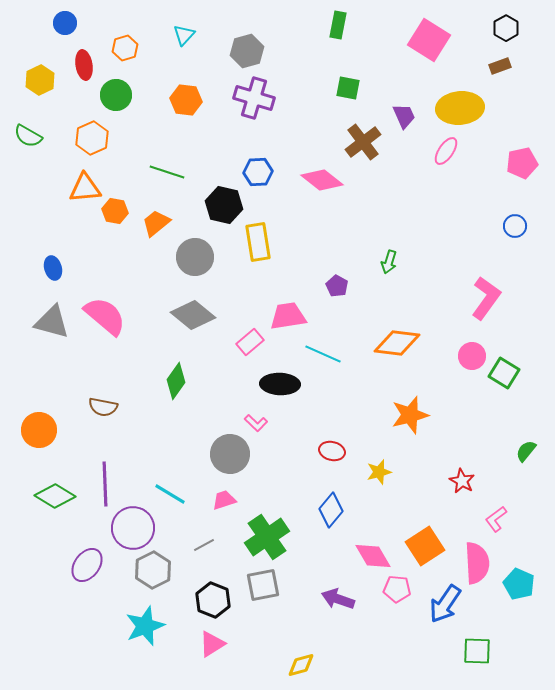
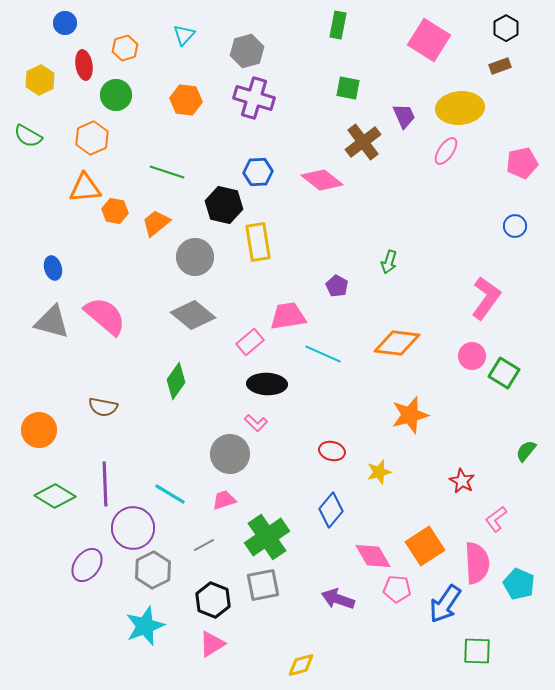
black ellipse at (280, 384): moved 13 px left
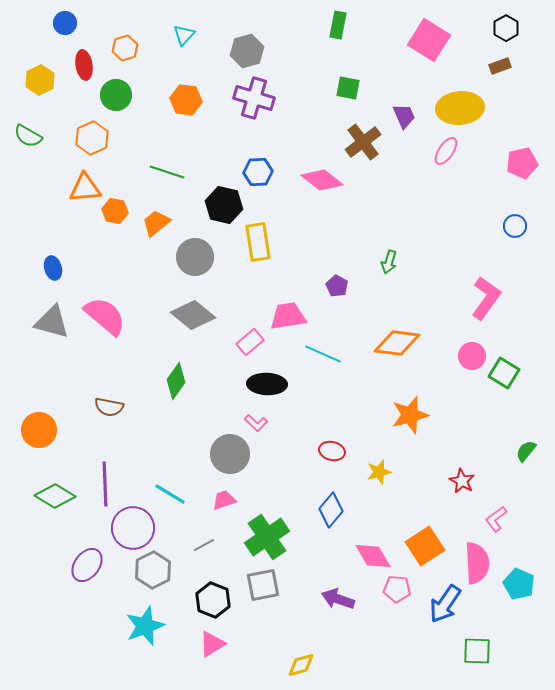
brown semicircle at (103, 407): moved 6 px right
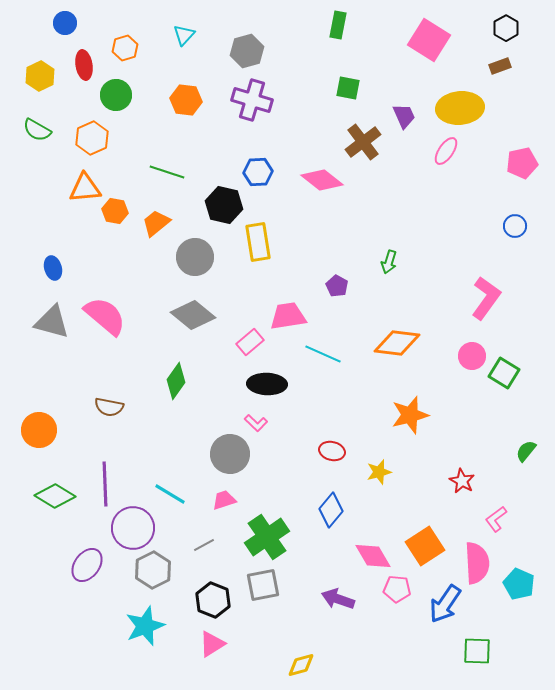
yellow hexagon at (40, 80): moved 4 px up
purple cross at (254, 98): moved 2 px left, 2 px down
green semicircle at (28, 136): moved 9 px right, 6 px up
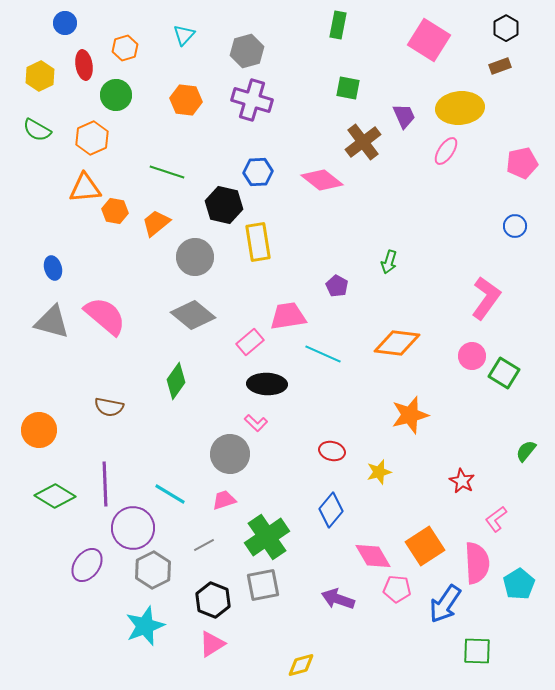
cyan pentagon at (519, 584): rotated 16 degrees clockwise
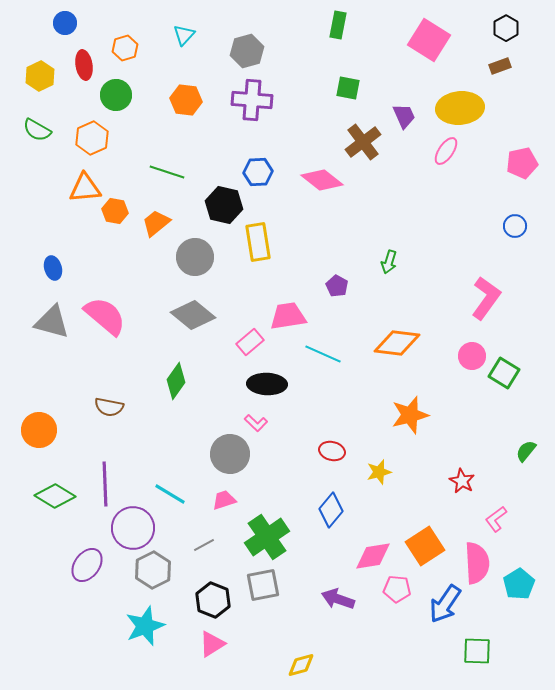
purple cross at (252, 100): rotated 12 degrees counterclockwise
pink diamond at (373, 556): rotated 69 degrees counterclockwise
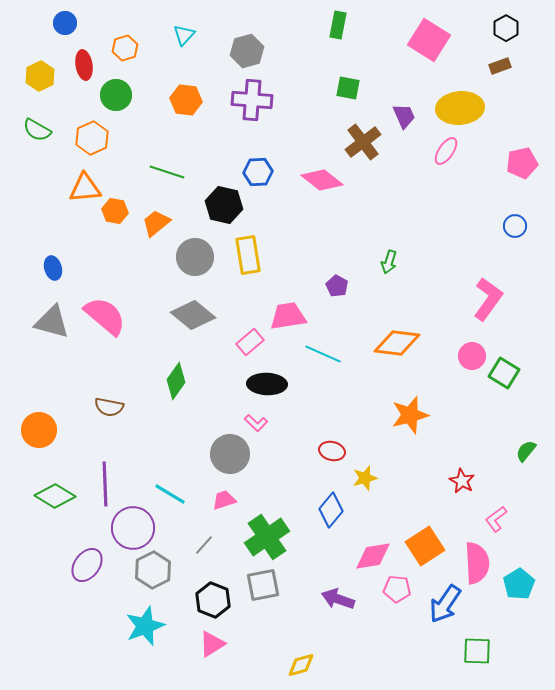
yellow rectangle at (258, 242): moved 10 px left, 13 px down
pink L-shape at (486, 298): moved 2 px right, 1 px down
yellow star at (379, 472): moved 14 px left, 6 px down
gray line at (204, 545): rotated 20 degrees counterclockwise
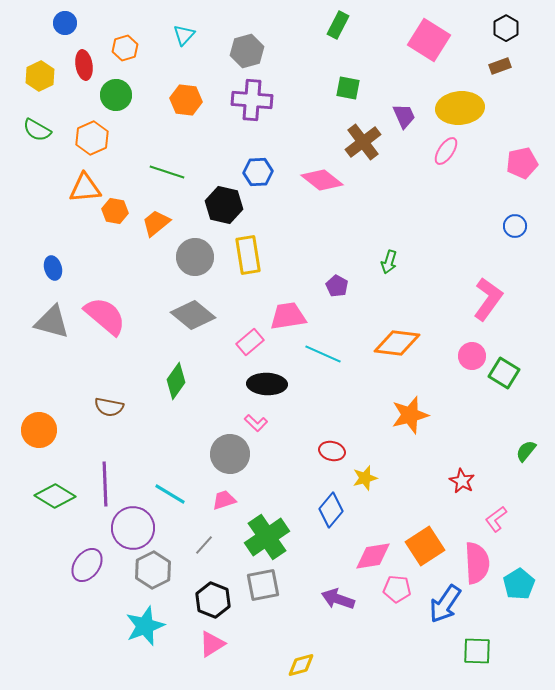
green rectangle at (338, 25): rotated 16 degrees clockwise
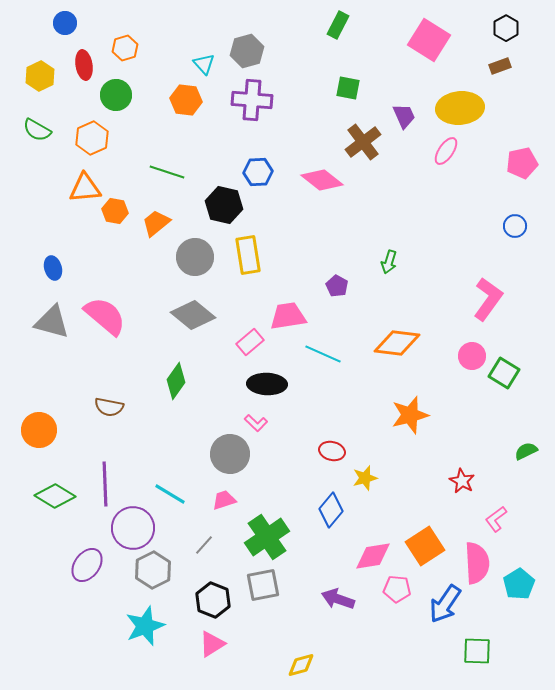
cyan triangle at (184, 35): moved 20 px right, 29 px down; rotated 25 degrees counterclockwise
green semicircle at (526, 451): rotated 25 degrees clockwise
